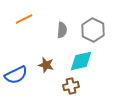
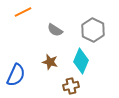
orange line: moved 1 px left, 7 px up
gray semicircle: moved 7 px left; rotated 119 degrees clockwise
cyan diamond: rotated 55 degrees counterclockwise
brown star: moved 4 px right, 3 px up
blue semicircle: rotated 40 degrees counterclockwise
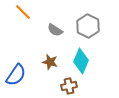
orange line: rotated 72 degrees clockwise
gray hexagon: moved 5 px left, 4 px up
blue semicircle: rotated 10 degrees clockwise
brown cross: moved 2 px left
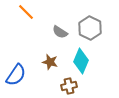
orange line: moved 3 px right
gray hexagon: moved 2 px right, 2 px down
gray semicircle: moved 5 px right, 2 px down
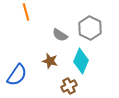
orange line: rotated 30 degrees clockwise
gray semicircle: moved 3 px down
brown star: moved 1 px up
blue semicircle: moved 1 px right
brown cross: rotated 14 degrees counterclockwise
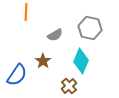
orange line: rotated 18 degrees clockwise
gray hexagon: rotated 15 degrees counterclockwise
gray semicircle: moved 5 px left; rotated 63 degrees counterclockwise
brown star: moved 7 px left; rotated 21 degrees clockwise
brown cross: rotated 14 degrees counterclockwise
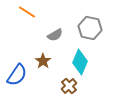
orange line: moved 1 px right; rotated 60 degrees counterclockwise
cyan diamond: moved 1 px left, 1 px down
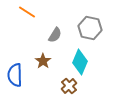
gray semicircle: rotated 28 degrees counterclockwise
blue semicircle: moved 2 px left; rotated 145 degrees clockwise
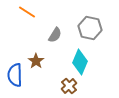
brown star: moved 7 px left
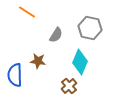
gray semicircle: moved 1 px right
brown star: moved 2 px right; rotated 28 degrees counterclockwise
